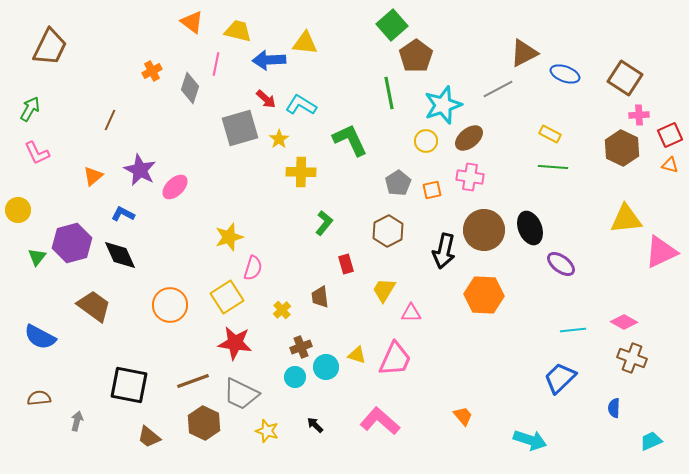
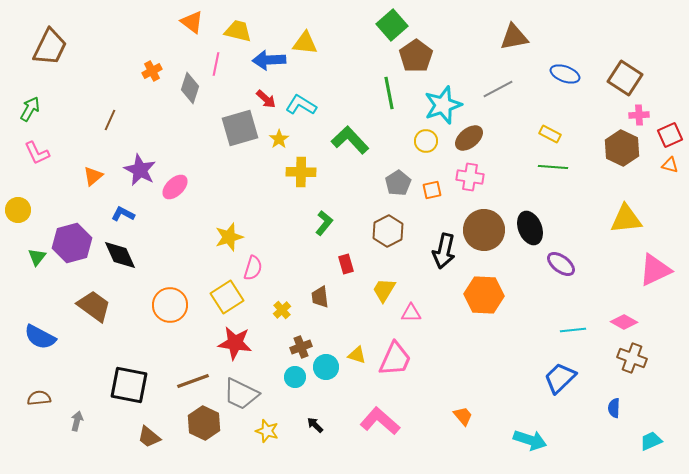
brown triangle at (524, 53): moved 10 px left, 16 px up; rotated 16 degrees clockwise
green L-shape at (350, 140): rotated 18 degrees counterclockwise
pink triangle at (661, 252): moved 6 px left, 18 px down
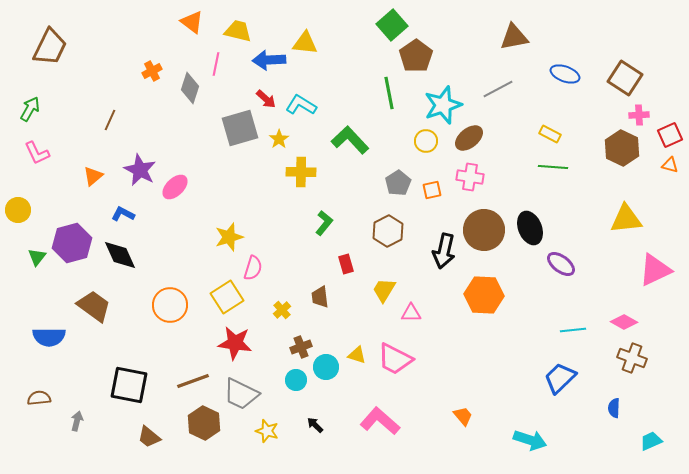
blue semicircle at (40, 337): moved 9 px right; rotated 28 degrees counterclockwise
pink trapezoid at (395, 359): rotated 93 degrees clockwise
cyan circle at (295, 377): moved 1 px right, 3 px down
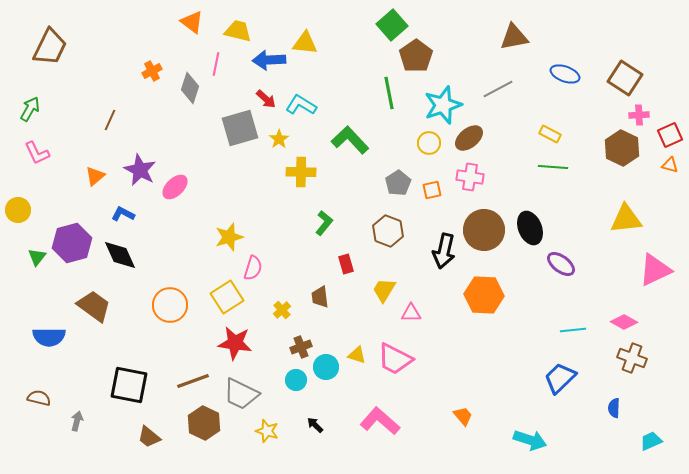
yellow circle at (426, 141): moved 3 px right, 2 px down
orange triangle at (93, 176): moved 2 px right
brown hexagon at (388, 231): rotated 12 degrees counterclockwise
brown semicircle at (39, 398): rotated 20 degrees clockwise
